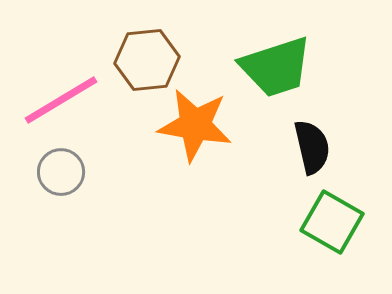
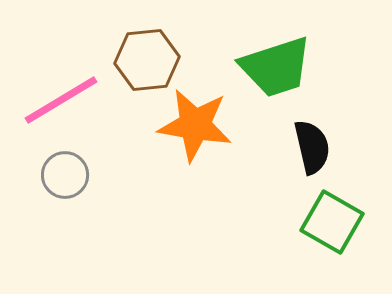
gray circle: moved 4 px right, 3 px down
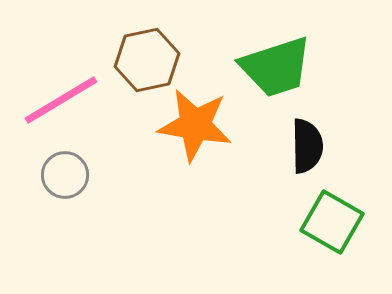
brown hexagon: rotated 6 degrees counterclockwise
black semicircle: moved 5 px left, 1 px up; rotated 12 degrees clockwise
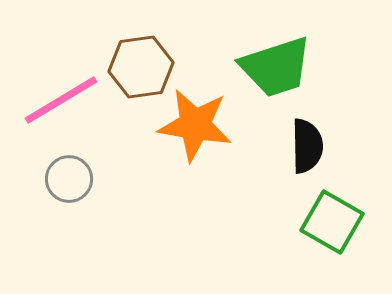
brown hexagon: moved 6 px left, 7 px down; rotated 4 degrees clockwise
gray circle: moved 4 px right, 4 px down
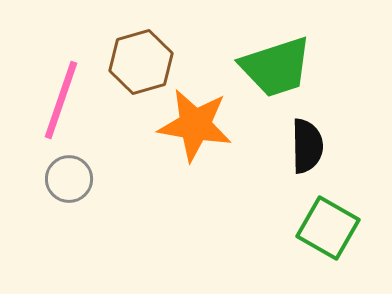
brown hexagon: moved 5 px up; rotated 8 degrees counterclockwise
pink line: rotated 40 degrees counterclockwise
green square: moved 4 px left, 6 px down
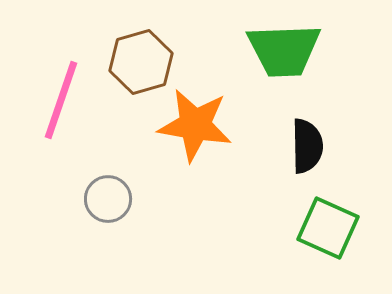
green trapezoid: moved 8 px right, 17 px up; rotated 16 degrees clockwise
gray circle: moved 39 px right, 20 px down
green square: rotated 6 degrees counterclockwise
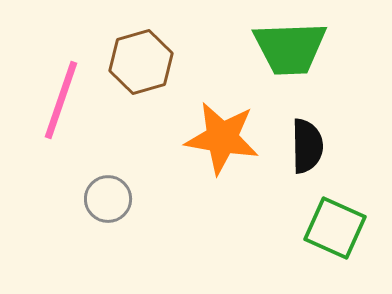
green trapezoid: moved 6 px right, 2 px up
orange star: moved 27 px right, 13 px down
green square: moved 7 px right
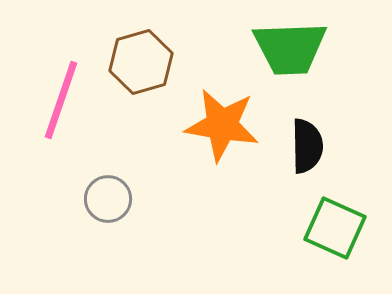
orange star: moved 13 px up
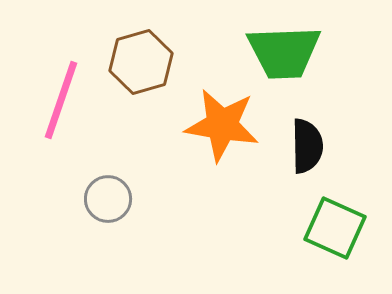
green trapezoid: moved 6 px left, 4 px down
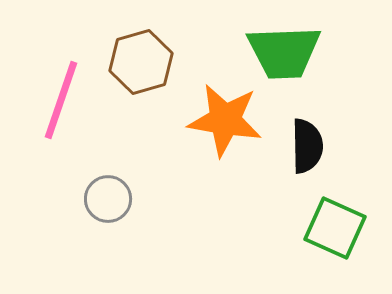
orange star: moved 3 px right, 5 px up
